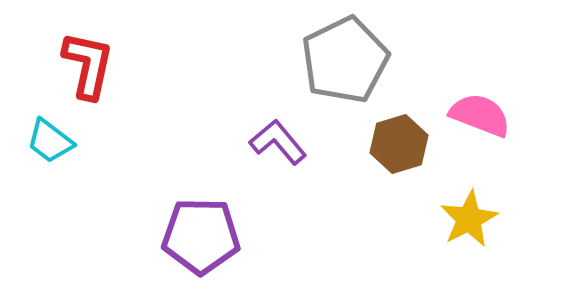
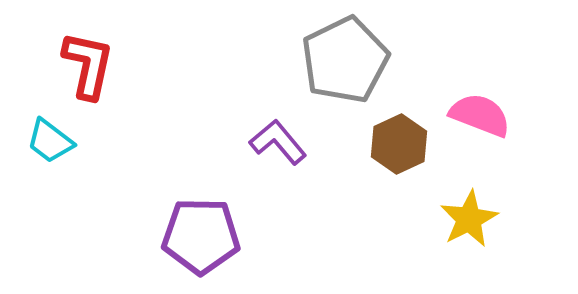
brown hexagon: rotated 8 degrees counterclockwise
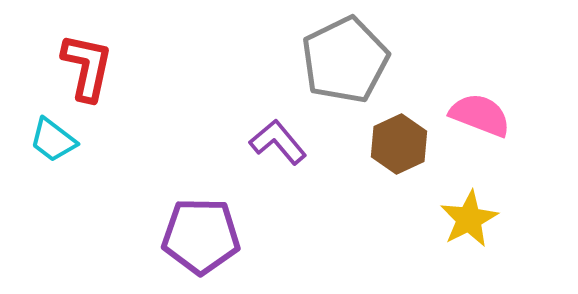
red L-shape: moved 1 px left, 2 px down
cyan trapezoid: moved 3 px right, 1 px up
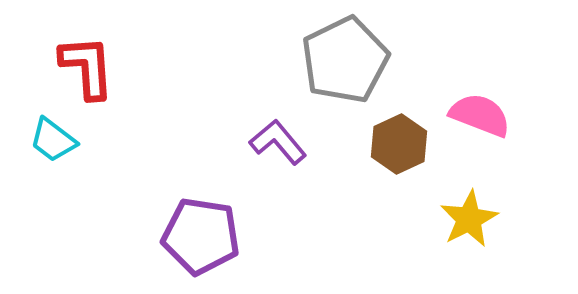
red L-shape: rotated 16 degrees counterclockwise
purple pentagon: rotated 8 degrees clockwise
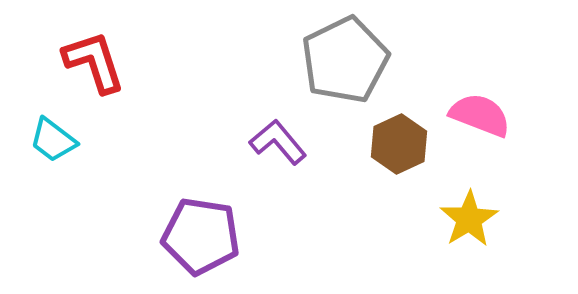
red L-shape: moved 7 px right, 5 px up; rotated 14 degrees counterclockwise
yellow star: rotated 4 degrees counterclockwise
